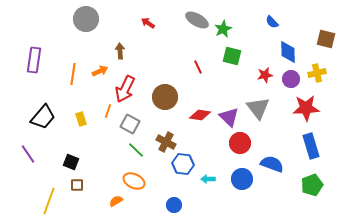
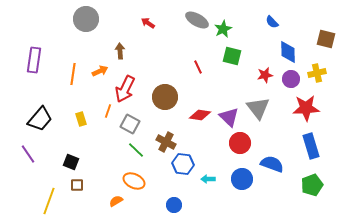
black trapezoid at (43, 117): moved 3 px left, 2 px down
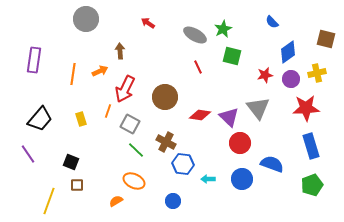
gray ellipse at (197, 20): moved 2 px left, 15 px down
blue diamond at (288, 52): rotated 55 degrees clockwise
blue circle at (174, 205): moved 1 px left, 4 px up
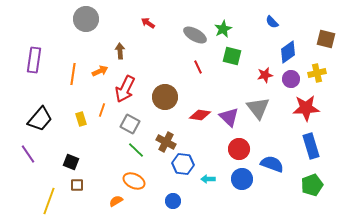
orange line at (108, 111): moved 6 px left, 1 px up
red circle at (240, 143): moved 1 px left, 6 px down
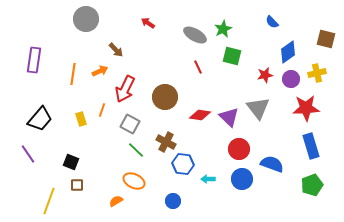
brown arrow at (120, 51): moved 4 px left, 1 px up; rotated 140 degrees clockwise
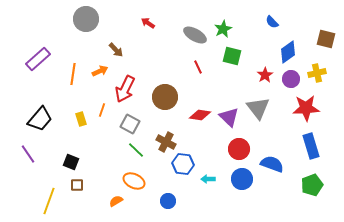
purple rectangle at (34, 60): moved 4 px right, 1 px up; rotated 40 degrees clockwise
red star at (265, 75): rotated 21 degrees counterclockwise
blue circle at (173, 201): moved 5 px left
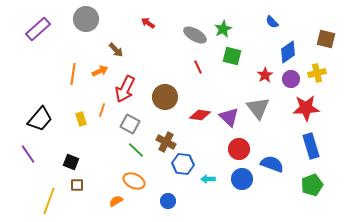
purple rectangle at (38, 59): moved 30 px up
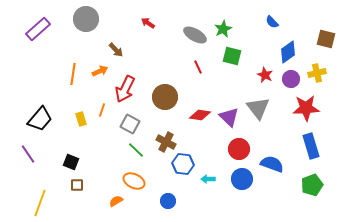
red star at (265, 75): rotated 14 degrees counterclockwise
yellow line at (49, 201): moved 9 px left, 2 px down
